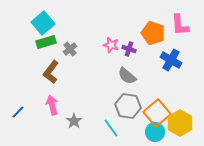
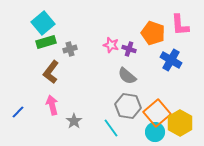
gray cross: rotated 24 degrees clockwise
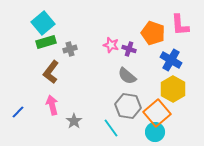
yellow hexagon: moved 7 px left, 34 px up
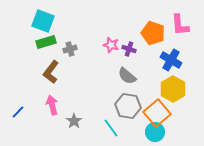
cyan square: moved 2 px up; rotated 30 degrees counterclockwise
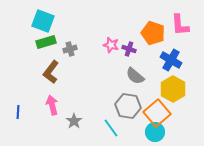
gray semicircle: moved 8 px right
blue line: rotated 40 degrees counterclockwise
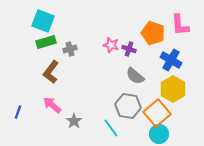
pink arrow: rotated 36 degrees counterclockwise
blue line: rotated 16 degrees clockwise
cyan circle: moved 4 px right, 2 px down
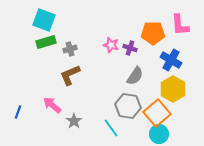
cyan square: moved 1 px right, 1 px up
orange pentagon: rotated 20 degrees counterclockwise
purple cross: moved 1 px right, 1 px up
brown L-shape: moved 19 px right, 3 px down; rotated 30 degrees clockwise
gray semicircle: rotated 96 degrees counterclockwise
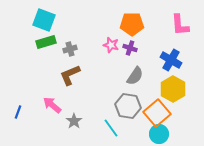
orange pentagon: moved 21 px left, 9 px up
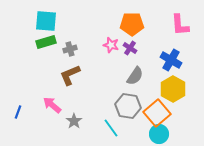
cyan square: moved 2 px right, 1 px down; rotated 15 degrees counterclockwise
purple cross: rotated 16 degrees clockwise
